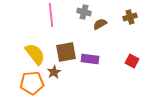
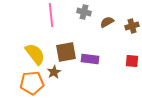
brown cross: moved 2 px right, 9 px down
brown semicircle: moved 7 px right, 2 px up
red square: rotated 24 degrees counterclockwise
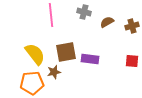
brown star: rotated 16 degrees clockwise
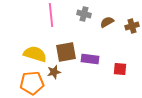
gray cross: moved 2 px down
yellow semicircle: rotated 35 degrees counterclockwise
red square: moved 12 px left, 8 px down
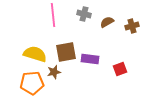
pink line: moved 2 px right
red square: rotated 24 degrees counterclockwise
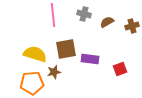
brown square: moved 3 px up
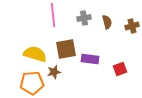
gray cross: moved 4 px down; rotated 24 degrees counterclockwise
brown semicircle: rotated 104 degrees clockwise
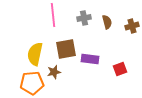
yellow semicircle: rotated 95 degrees counterclockwise
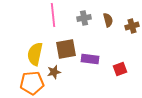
brown semicircle: moved 1 px right, 2 px up
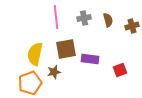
pink line: moved 3 px right, 2 px down
red square: moved 1 px down
orange pentagon: moved 2 px left; rotated 15 degrees counterclockwise
